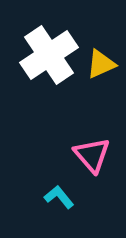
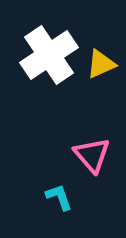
cyan L-shape: rotated 20 degrees clockwise
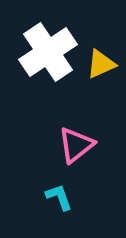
white cross: moved 1 px left, 3 px up
pink triangle: moved 16 px left, 10 px up; rotated 33 degrees clockwise
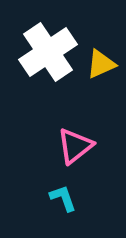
pink triangle: moved 1 px left, 1 px down
cyan L-shape: moved 4 px right, 1 px down
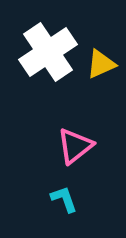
cyan L-shape: moved 1 px right, 1 px down
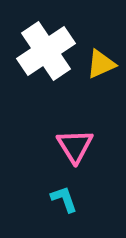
white cross: moved 2 px left, 1 px up
pink triangle: rotated 24 degrees counterclockwise
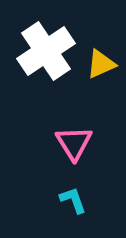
pink triangle: moved 1 px left, 3 px up
cyan L-shape: moved 9 px right, 1 px down
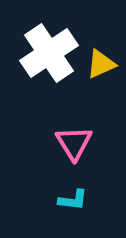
white cross: moved 3 px right, 2 px down
cyan L-shape: rotated 116 degrees clockwise
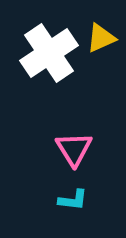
yellow triangle: moved 26 px up
pink triangle: moved 6 px down
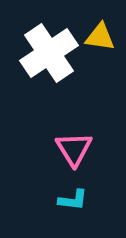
yellow triangle: moved 1 px left, 1 px up; rotated 32 degrees clockwise
